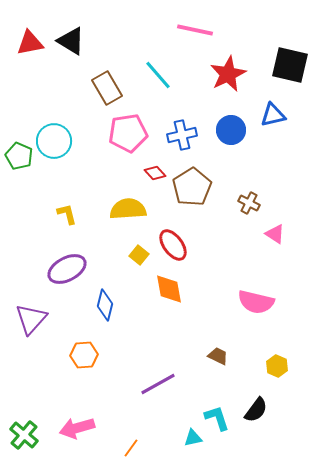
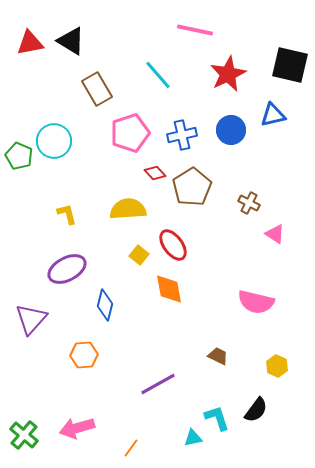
brown rectangle: moved 10 px left, 1 px down
pink pentagon: moved 2 px right; rotated 9 degrees counterclockwise
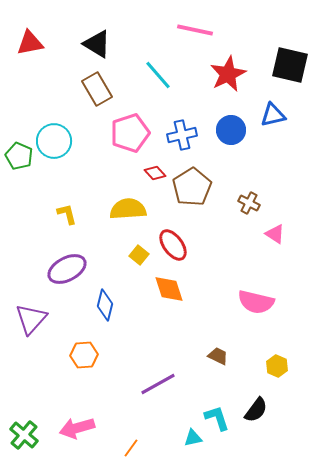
black triangle: moved 26 px right, 3 px down
orange diamond: rotated 8 degrees counterclockwise
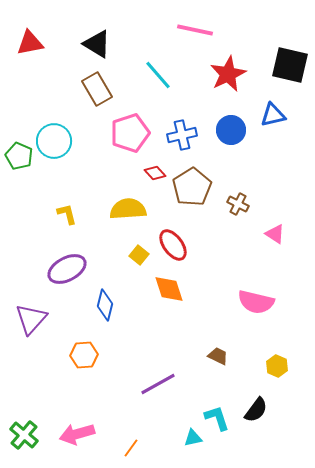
brown cross: moved 11 px left, 1 px down
pink arrow: moved 6 px down
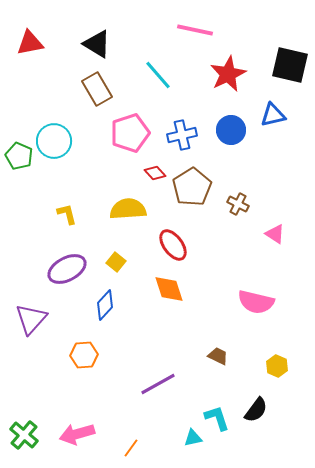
yellow square: moved 23 px left, 7 px down
blue diamond: rotated 28 degrees clockwise
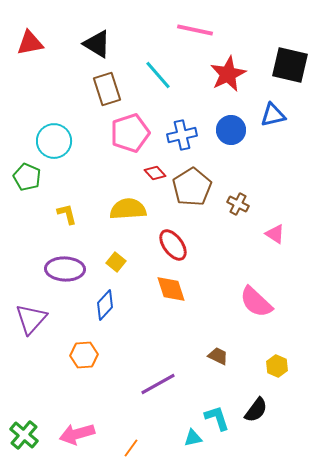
brown rectangle: moved 10 px right; rotated 12 degrees clockwise
green pentagon: moved 8 px right, 21 px down
purple ellipse: moved 2 px left; rotated 30 degrees clockwise
orange diamond: moved 2 px right
pink semicircle: rotated 30 degrees clockwise
